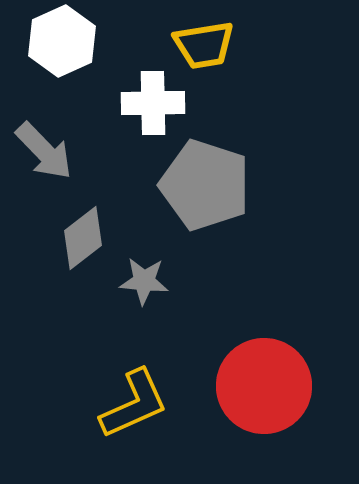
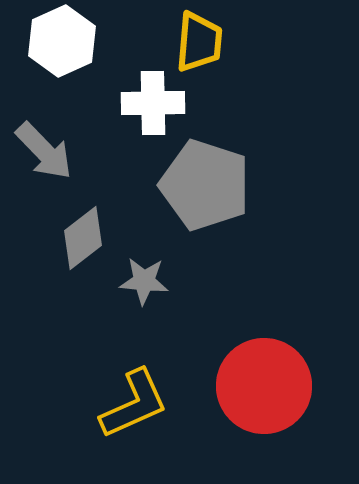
yellow trapezoid: moved 5 px left, 3 px up; rotated 76 degrees counterclockwise
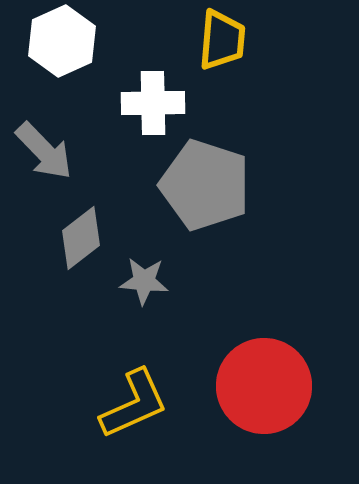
yellow trapezoid: moved 23 px right, 2 px up
gray diamond: moved 2 px left
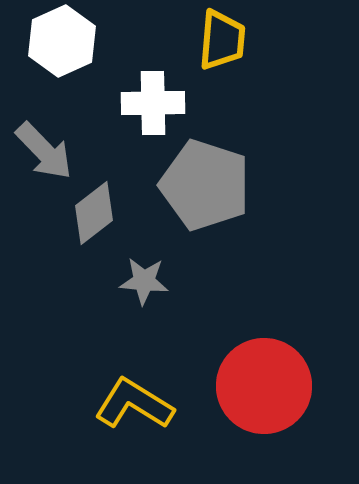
gray diamond: moved 13 px right, 25 px up
yellow L-shape: rotated 124 degrees counterclockwise
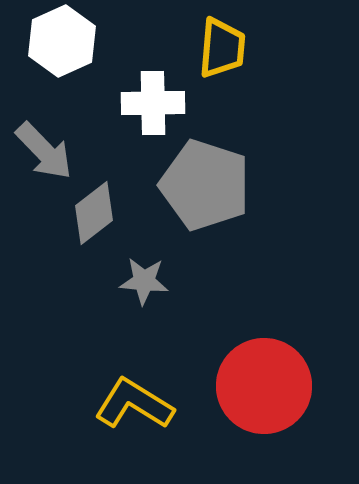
yellow trapezoid: moved 8 px down
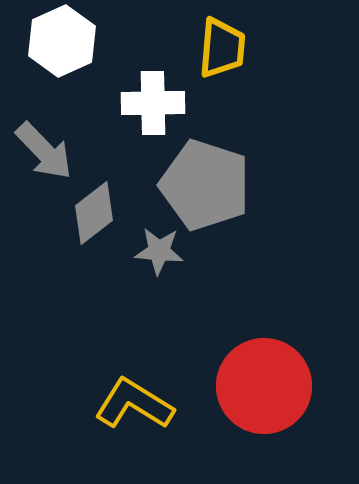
gray star: moved 15 px right, 30 px up
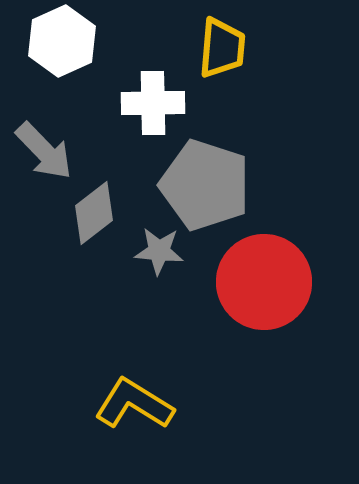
red circle: moved 104 px up
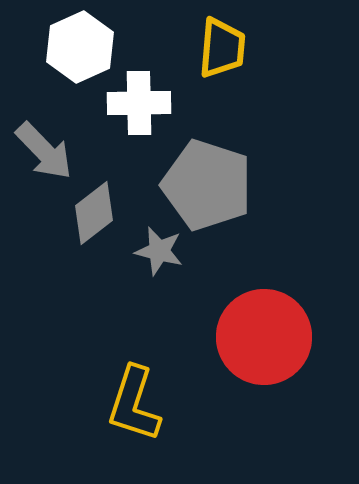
white hexagon: moved 18 px right, 6 px down
white cross: moved 14 px left
gray pentagon: moved 2 px right
gray star: rotated 9 degrees clockwise
red circle: moved 55 px down
yellow L-shape: rotated 104 degrees counterclockwise
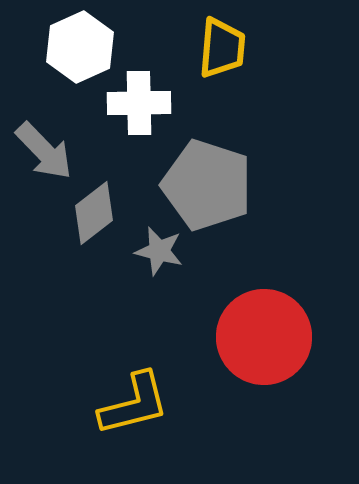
yellow L-shape: rotated 122 degrees counterclockwise
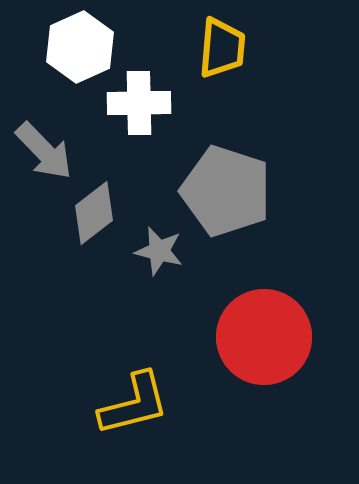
gray pentagon: moved 19 px right, 6 px down
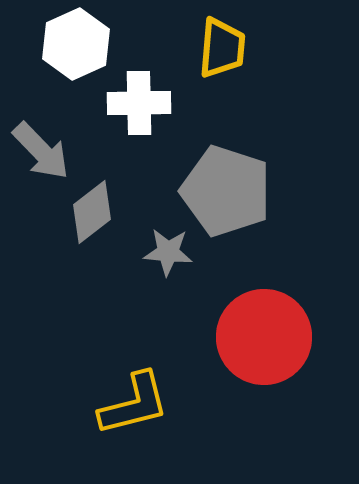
white hexagon: moved 4 px left, 3 px up
gray arrow: moved 3 px left
gray diamond: moved 2 px left, 1 px up
gray star: moved 9 px right, 1 px down; rotated 9 degrees counterclockwise
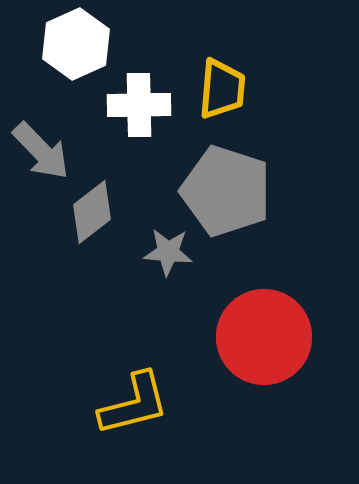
yellow trapezoid: moved 41 px down
white cross: moved 2 px down
